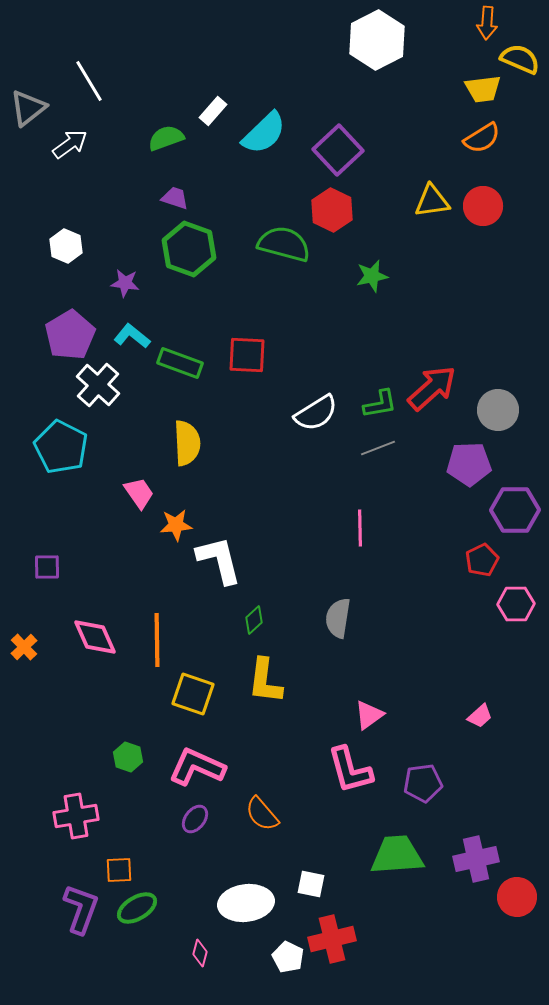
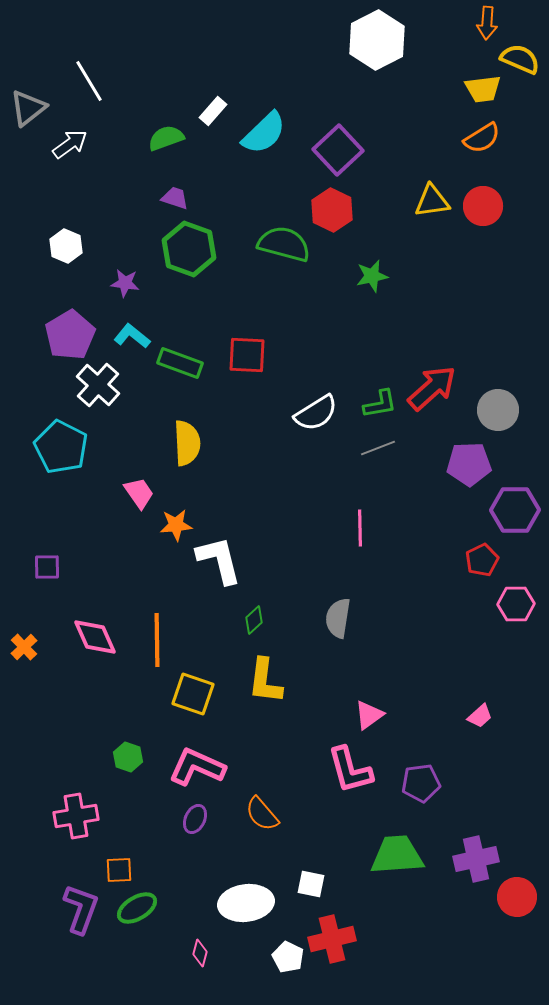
purple pentagon at (423, 783): moved 2 px left
purple ellipse at (195, 819): rotated 12 degrees counterclockwise
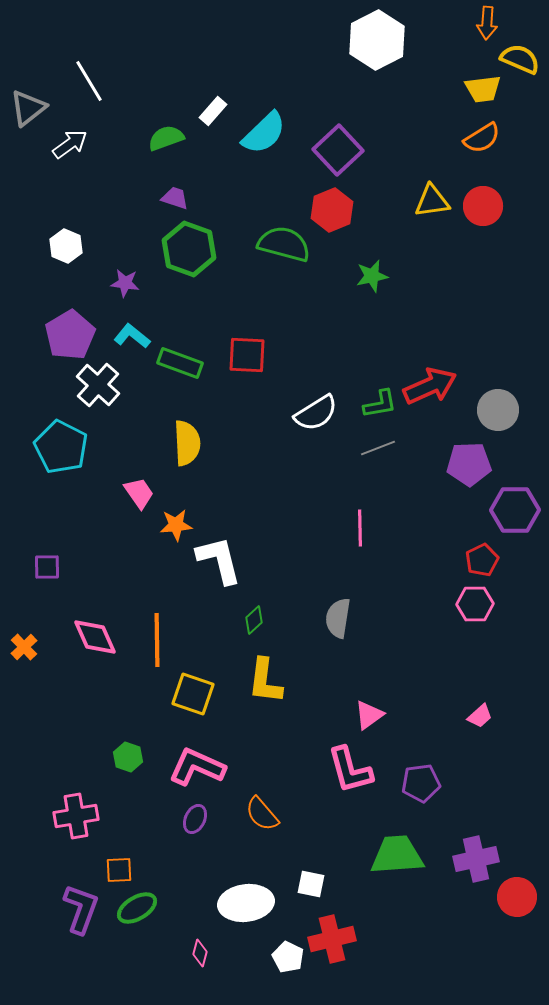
red hexagon at (332, 210): rotated 12 degrees clockwise
red arrow at (432, 388): moved 2 px left, 2 px up; rotated 18 degrees clockwise
pink hexagon at (516, 604): moved 41 px left
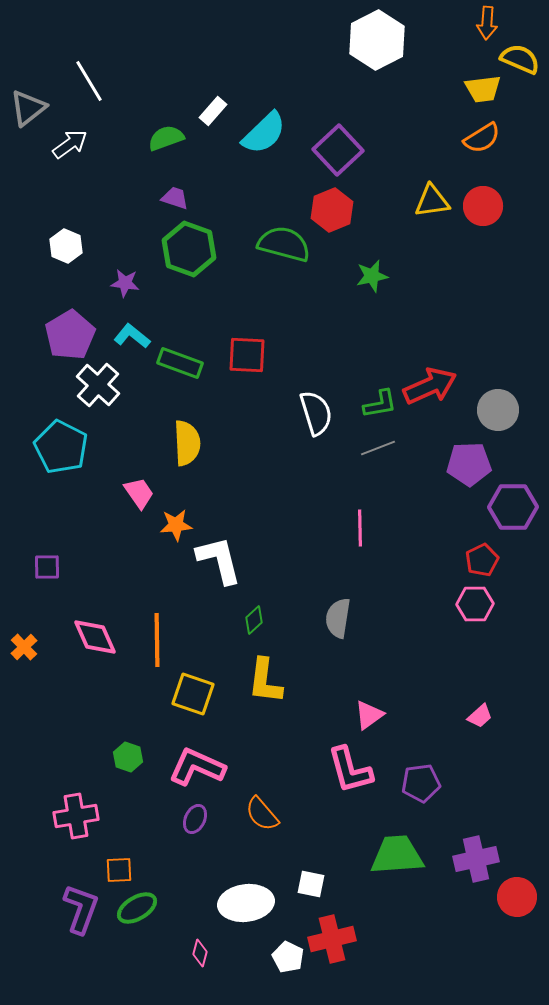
white semicircle at (316, 413): rotated 75 degrees counterclockwise
purple hexagon at (515, 510): moved 2 px left, 3 px up
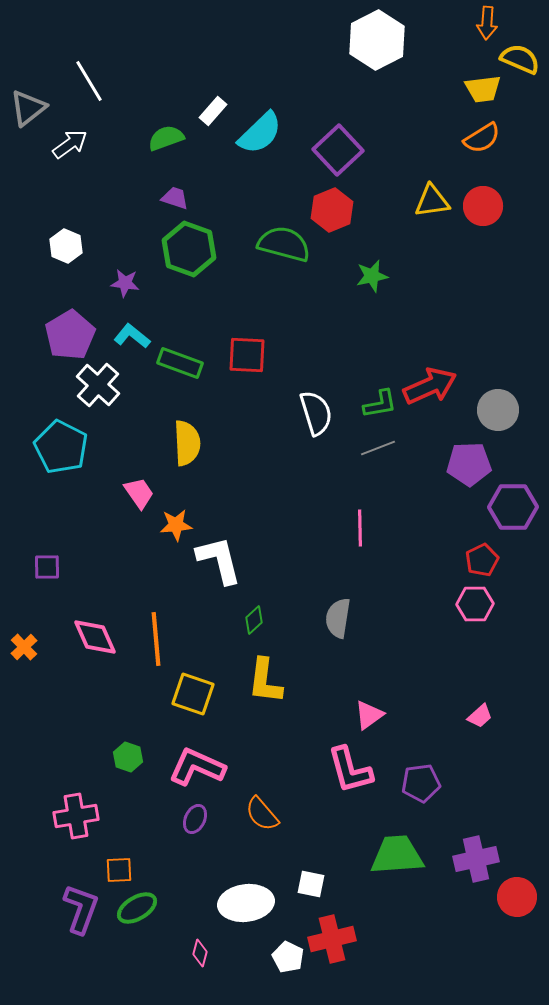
cyan semicircle at (264, 133): moved 4 px left
orange line at (157, 640): moved 1 px left, 1 px up; rotated 4 degrees counterclockwise
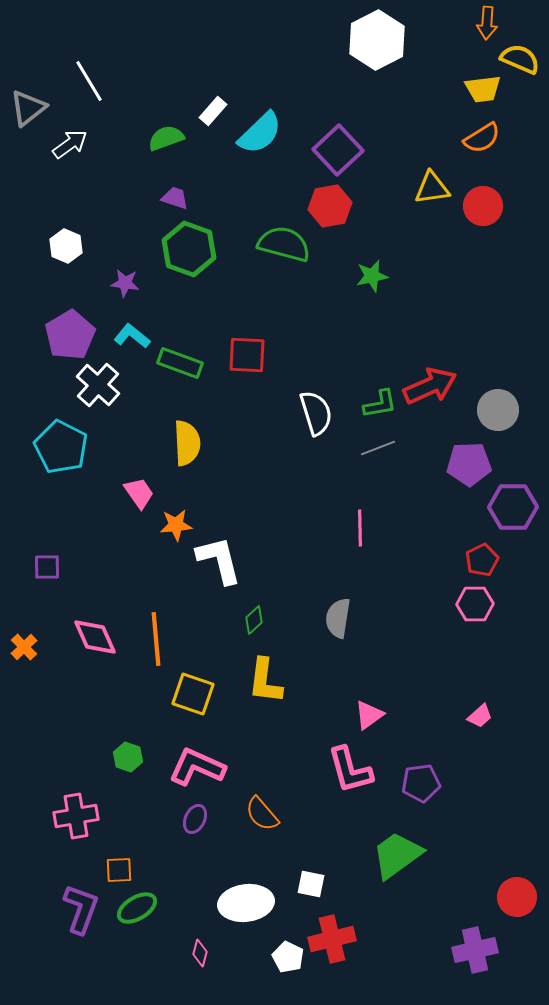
yellow triangle at (432, 201): moved 13 px up
red hexagon at (332, 210): moved 2 px left, 4 px up; rotated 12 degrees clockwise
green trapezoid at (397, 855): rotated 32 degrees counterclockwise
purple cross at (476, 859): moved 1 px left, 91 px down
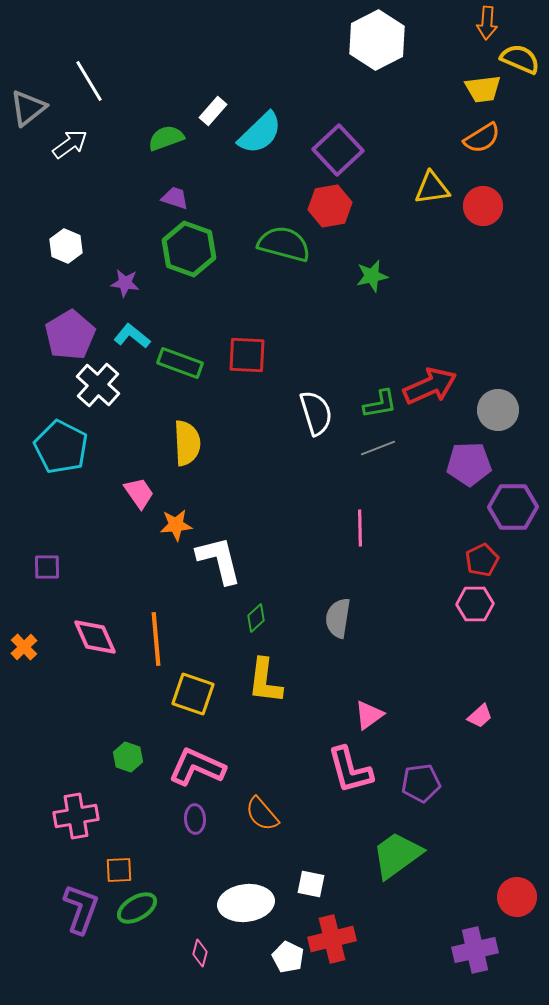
green diamond at (254, 620): moved 2 px right, 2 px up
purple ellipse at (195, 819): rotated 28 degrees counterclockwise
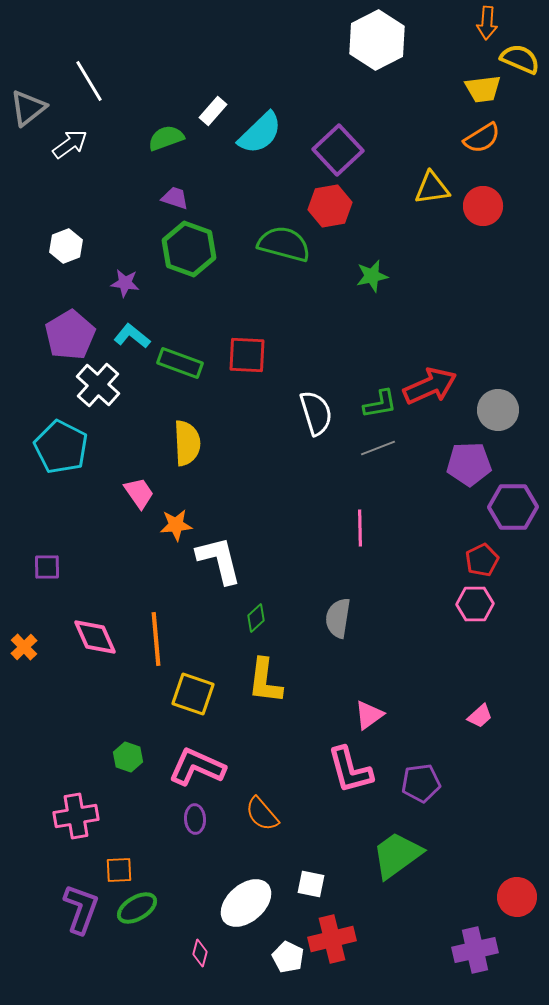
white hexagon at (66, 246): rotated 16 degrees clockwise
white ellipse at (246, 903): rotated 34 degrees counterclockwise
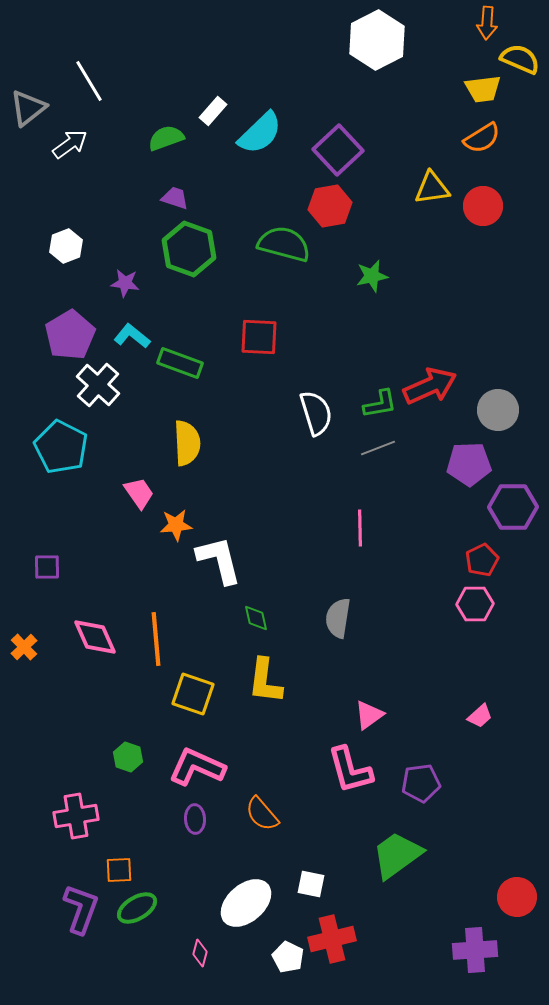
red square at (247, 355): moved 12 px right, 18 px up
green diamond at (256, 618): rotated 60 degrees counterclockwise
purple cross at (475, 950): rotated 9 degrees clockwise
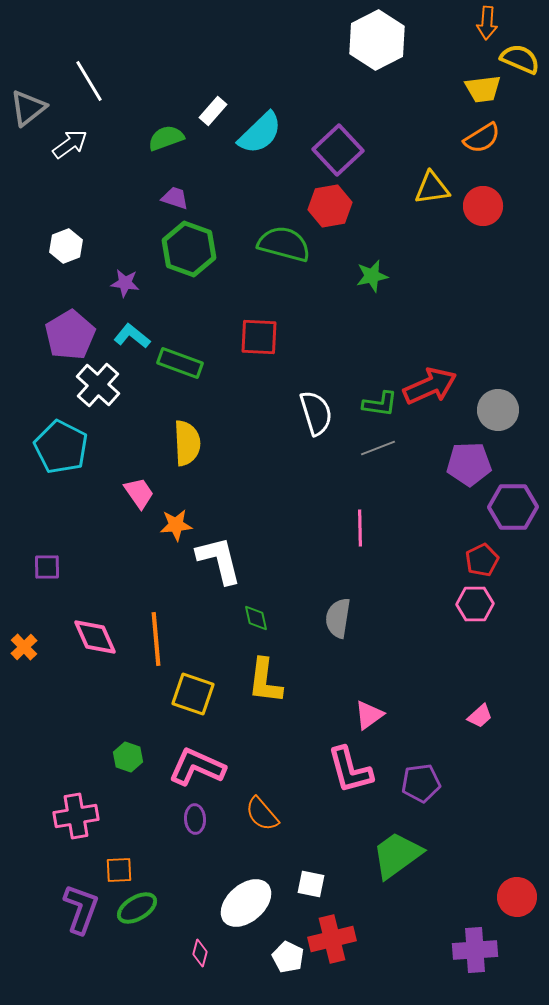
green L-shape at (380, 404): rotated 18 degrees clockwise
